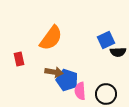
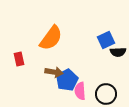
blue pentagon: rotated 25 degrees clockwise
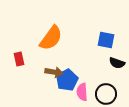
blue square: rotated 36 degrees clockwise
black semicircle: moved 1 px left, 11 px down; rotated 21 degrees clockwise
pink semicircle: moved 2 px right, 1 px down
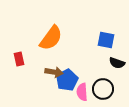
black circle: moved 3 px left, 5 px up
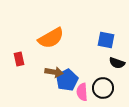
orange semicircle: rotated 24 degrees clockwise
black circle: moved 1 px up
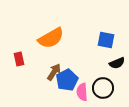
black semicircle: rotated 42 degrees counterclockwise
brown arrow: rotated 66 degrees counterclockwise
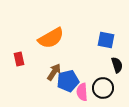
black semicircle: moved 2 px down; rotated 84 degrees counterclockwise
blue pentagon: moved 1 px right, 1 px down; rotated 15 degrees clockwise
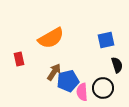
blue square: rotated 24 degrees counterclockwise
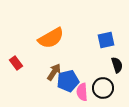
red rectangle: moved 3 px left, 4 px down; rotated 24 degrees counterclockwise
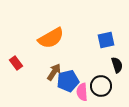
black circle: moved 2 px left, 2 px up
